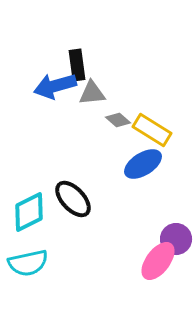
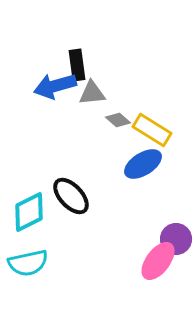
black ellipse: moved 2 px left, 3 px up
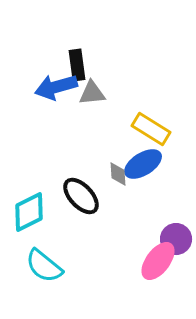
blue arrow: moved 1 px right, 1 px down
gray diamond: moved 54 px down; rotated 45 degrees clockwise
yellow rectangle: moved 1 px left, 1 px up
black ellipse: moved 10 px right
cyan semicircle: moved 16 px right, 3 px down; rotated 51 degrees clockwise
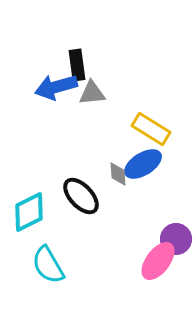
cyan semicircle: moved 4 px right, 1 px up; rotated 21 degrees clockwise
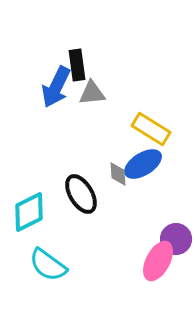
blue arrow: rotated 48 degrees counterclockwise
black ellipse: moved 2 px up; rotated 12 degrees clockwise
pink ellipse: rotated 9 degrees counterclockwise
cyan semicircle: rotated 24 degrees counterclockwise
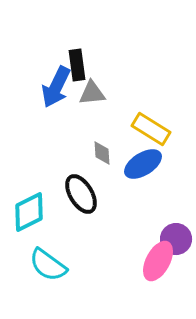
gray diamond: moved 16 px left, 21 px up
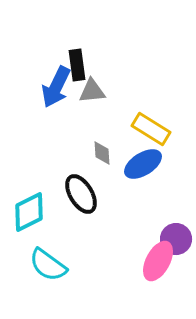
gray triangle: moved 2 px up
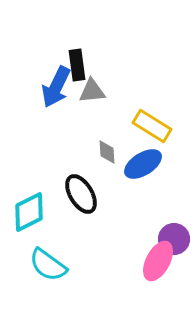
yellow rectangle: moved 1 px right, 3 px up
gray diamond: moved 5 px right, 1 px up
purple circle: moved 2 px left
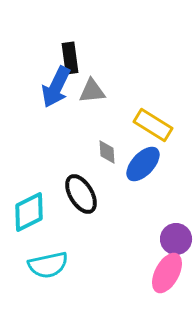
black rectangle: moved 7 px left, 7 px up
yellow rectangle: moved 1 px right, 1 px up
blue ellipse: rotated 15 degrees counterclockwise
purple circle: moved 2 px right
pink ellipse: moved 9 px right, 12 px down
cyan semicircle: rotated 48 degrees counterclockwise
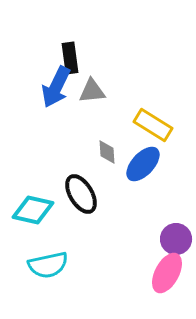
cyan diamond: moved 4 px right, 2 px up; rotated 39 degrees clockwise
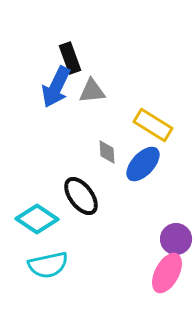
black rectangle: rotated 12 degrees counterclockwise
black ellipse: moved 2 px down; rotated 6 degrees counterclockwise
cyan diamond: moved 4 px right, 9 px down; rotated 21 degrees clockwise
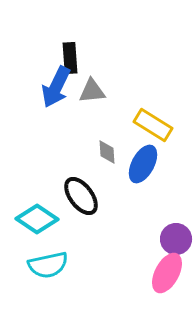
black rectangle: rotated 16 degrees clockwise
blue ellipse: rotated 15 degrees counterclockwise
